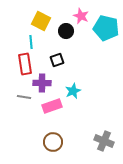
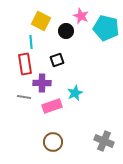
cyan star: moved 2 px right, 2 px down
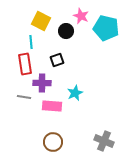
pink rectangle: rotated 24 degrees clockwise
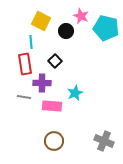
black square: moved 2 px left, 1 px down; rotated 24 degrees counterclockwise
brown circle: moved 1 px right, 1 px up
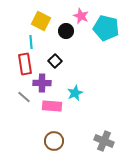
gray line: rotated 32 degrees clockwise
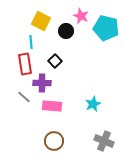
cyan star: moved 18 px right, 11 px down
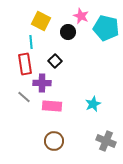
black circle: moved 2 px right, 1 px down
gray cross: moved 2 px right
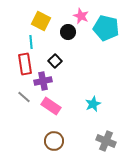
purple cross: moved 1 px right, 2 px up; rotated 12 degrees counterclockwise
pink rectangle: moved 1 px left; rotated 30 degrees clockwise
